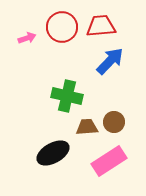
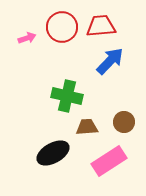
brown circle: moved 10 px right
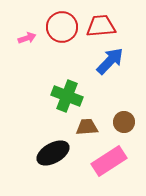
green cross: rotated 8 degrees clockwise
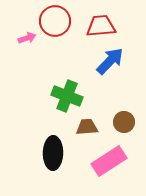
red circle: moved 7 px left, 6 px up
black ellipse: rotated 60 degrees counterclockwise
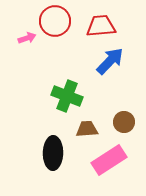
brown trapezoid: moved 2 px down
pink rectangle: moved 1 px up
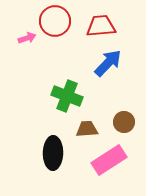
blue arrow: moved 2 px left, 2 px down
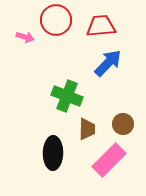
red circle: moved 1 px right, 1 px up
pink arrow: moved 2 px left, 1 px up; rotated 36 degrees clockwise
brown circle: moved 1 px left, 2 px down
brown trapezoid: rotated 95 degrees clockwise
pink rectangle: rotated 12 degrees counterclockwise
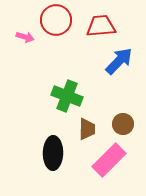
blue arrow: moved 11 px right, 2 px up
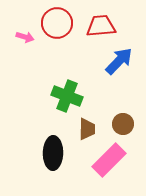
red circle: moved 1 px right, 3 px down
